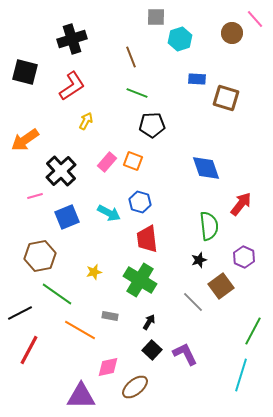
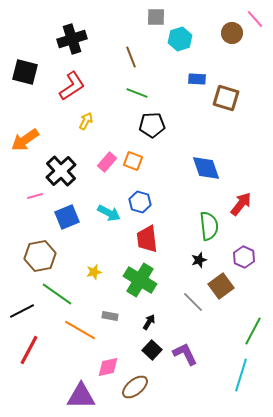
black line at (20, 313): moved 2 px right, 2 px up
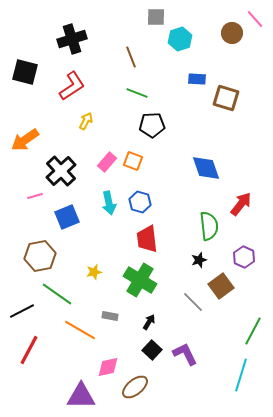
cyan arrow at (109, 213): moved 10 px up; rotated 50 degrees clockwise
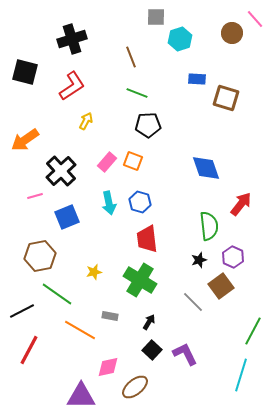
black pentagon at (152, 125): moved 4 px left
purple hexagon at (244, 257): moved 11 px left
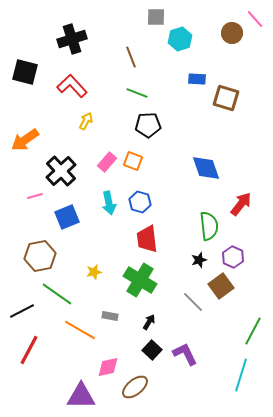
red L-shape at (72, 86): rotated 100 degrees counterclockwise
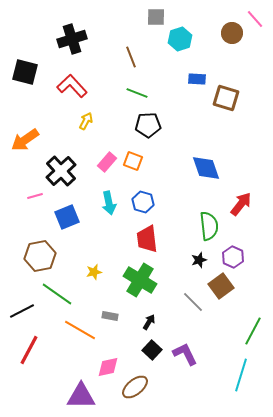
blue hexagon at (140, 202): moved 3 px right
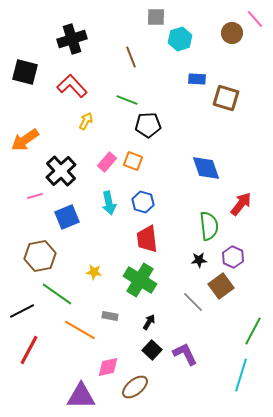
green line at (137, 93): moved 10 px left, 7 px down
black star at (199, 260): rotated 14 degrees clockwise
yellow star at (94, 272): rotated 21 degrees clockwise
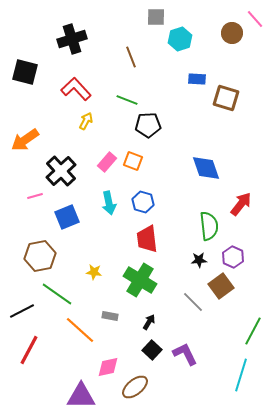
red L-shape at (72, 86): moved 4 px right, 3 px down
orange line at (80, 330): rotated 12 degrees clockwise
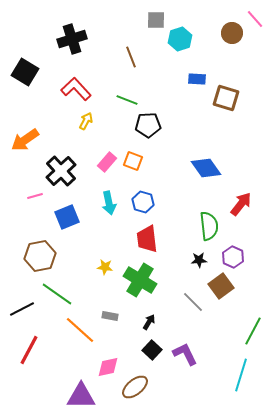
gray square at (156, 17): moved 3 px down
black square at (25, 72): rotated 16 degrees clockwise
blue diamond at (206, 168): rotated 16 degrees counterclockwise
yellow star at (94, 272): moved 11 px right, 5 px up
black line at (22, 311): moved 2 px up
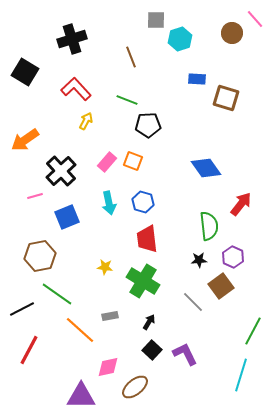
green cross at (140, 280): moved 3 px right, 1 px down
gray rectangle at (110, 316): rotated 21 degrees counterclockwise
